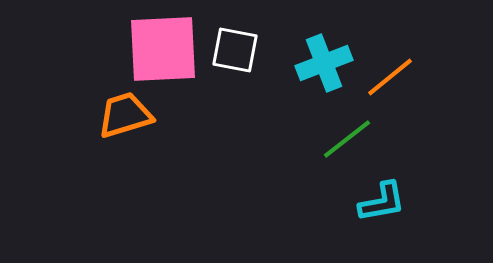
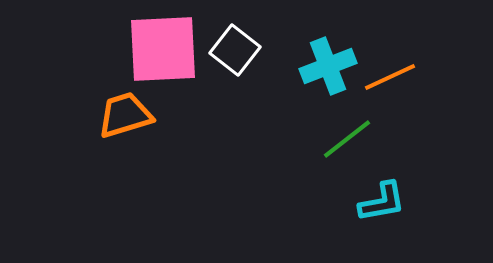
white square: rotated 27 degrees clockwise
cyan cross: moved 4 px right, 3 px down
orange line: rotated 14 degrees clockwise
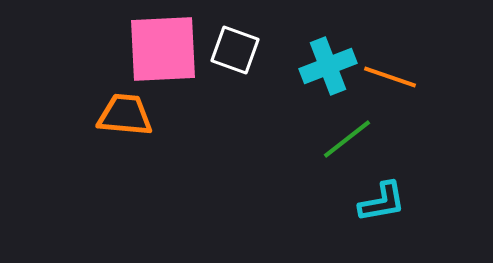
white square: rotated 18 degrees counterclockwise
orange line: rotated 44 degrees clockwise
orange trapezoid: rotated 22 degrees clockwise
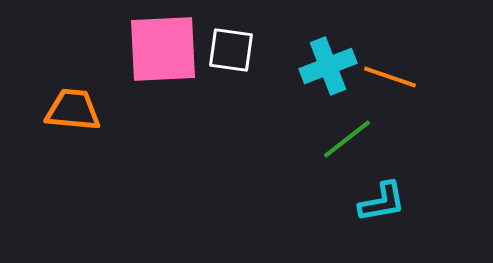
white square: moved 4 px left; rotated 12 degrees counterclockwise
orange trapezoid: moved 52 px left, 5 px up
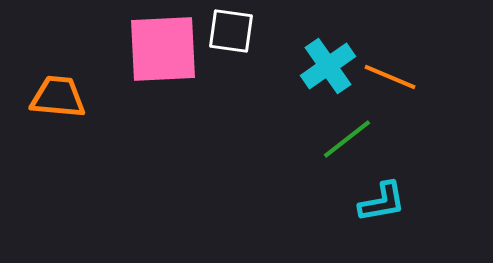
white square: moved 19 px up
cyan cross: rotated 14 degrees counterclockwise
orange line: rotated 4 degrees clockwise
orange trapezoid: moved 15 px left, 13 px up
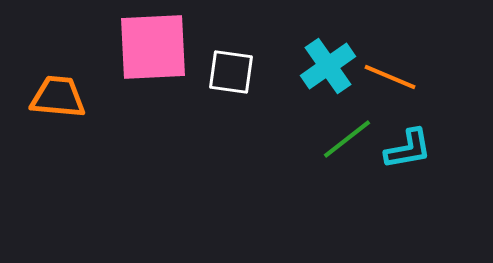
white square: moved 41 px down
pink square: moved 10 px left, 2 px up
cyan L-shape: moved 26 px right, 53 px up
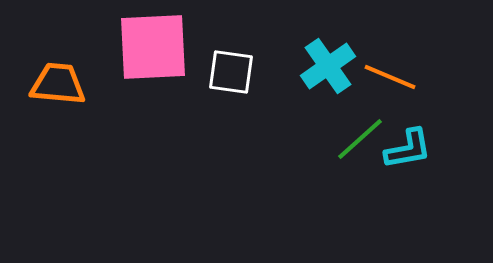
orange trapezoid: moved 13 px up
green line: moved 13 px right; rotated 4 degrees counterclockwise
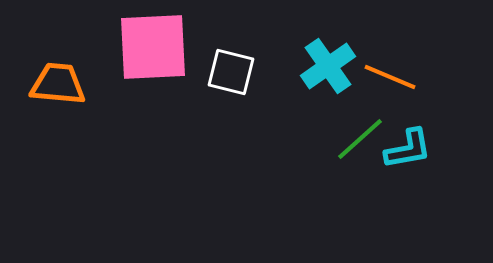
white square: rotated 6 degrees clockwise
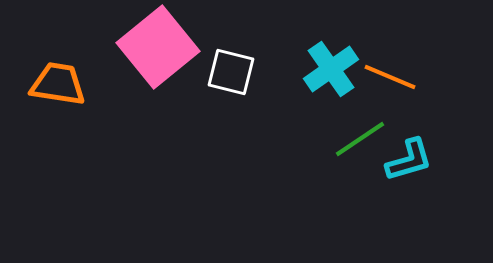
pink square: moved 5 px right; rotated 36 degrees counterclockwise
cyan cross: moved 3 px right, 3 px down
orange trapezoid: rotated 4 degrees clockwise
green line: rotated 8 degrees clockwise
cyan L-shape: moved 1 px right, 11 px down; rotated 6 degrees counterclockwise
